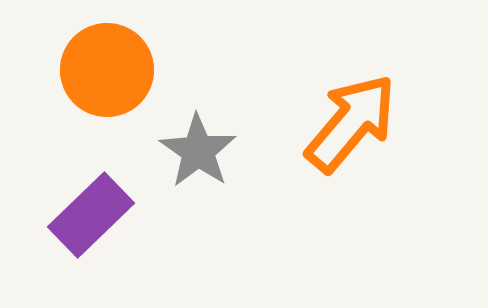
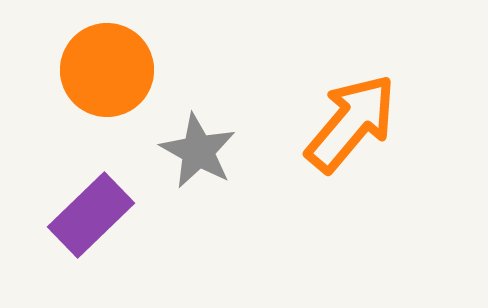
gray star: rotated 6 degrees counterclockwise
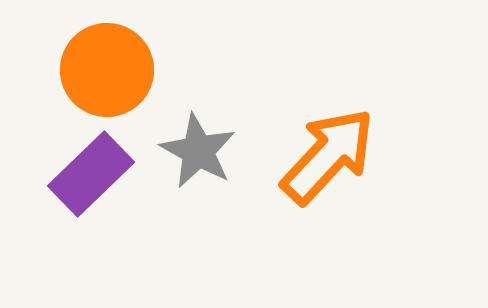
orange arrow: moved 23 px left, 33 px down; rotated 3 degrees clockwise
purple rectangle: moved 41 px up
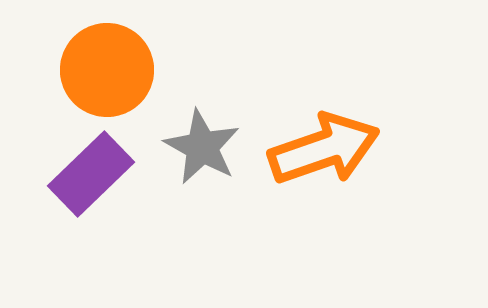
gray star: moved 4 px right, 4 px up
orange arrow: moved 4 px left, 7 px up; rotated 28 degrees clockwise
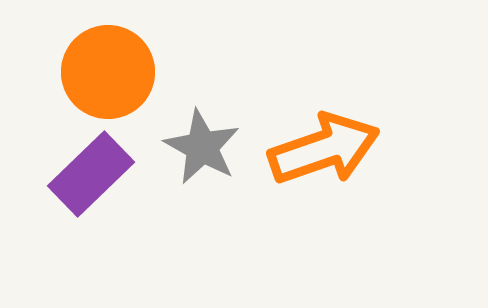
orange circle: moved 1 px right, 2 px down
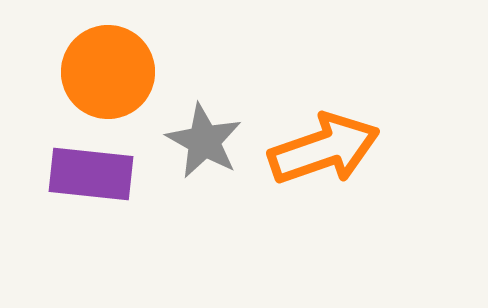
gray star: moved 2 px right, 6 px up
purple rectangle: rotated 50 degrees clockwise
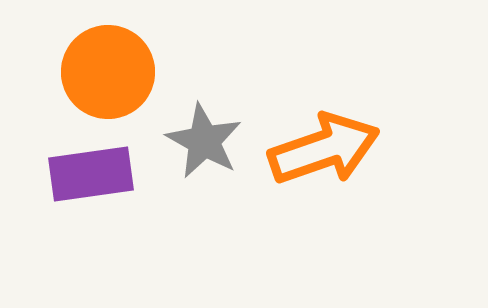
purple rectangle: rotated 14 degrees counterclockwise
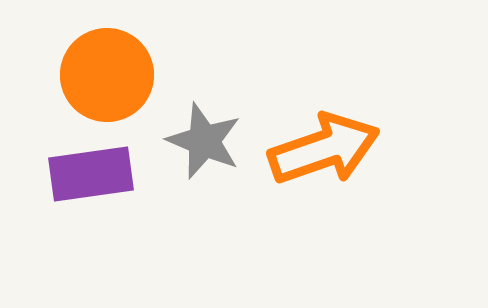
orange circle: moved 1 px left, 3 px down
gray star: rotated 6 degrees counterclockwise
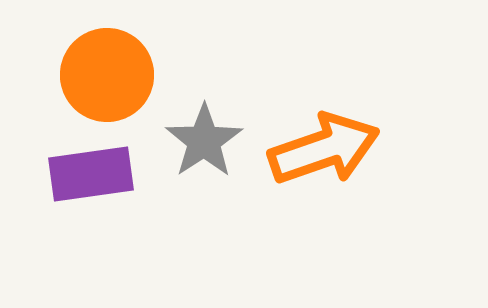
gray star: rotated 16 degrees clockwise
